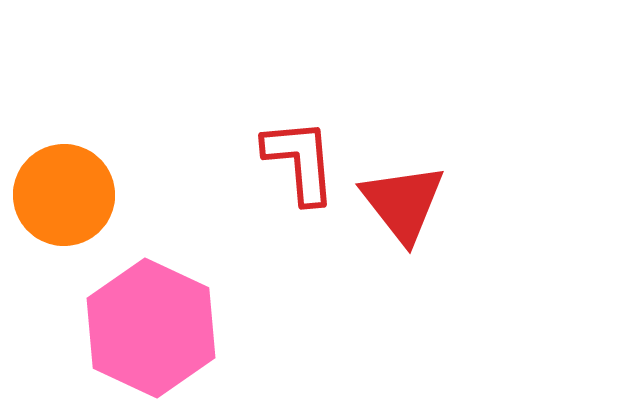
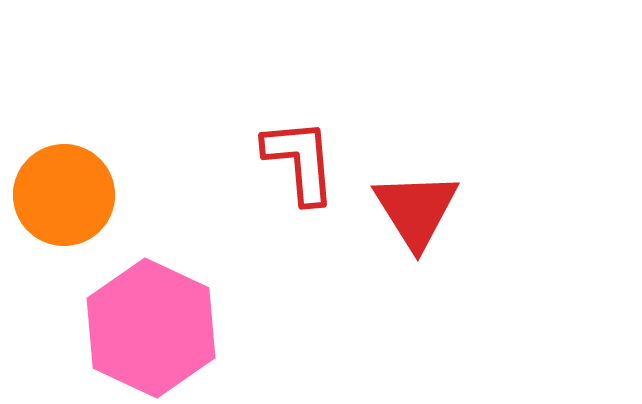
red triangle: moved 13 px right, 7 px down; rotated 6 degrees clockwise
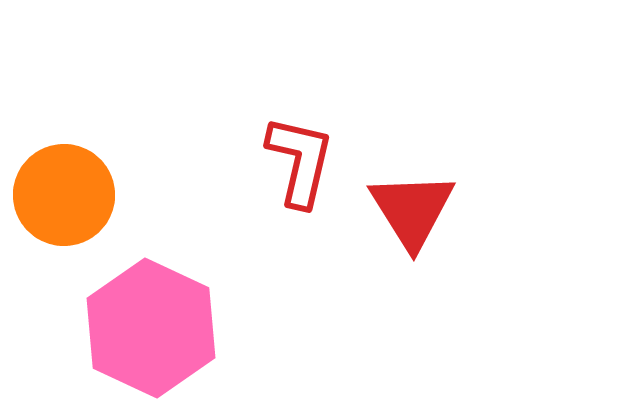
red L-shape: rotated 18 degrees clockwise
red triangle: moved 4 px left
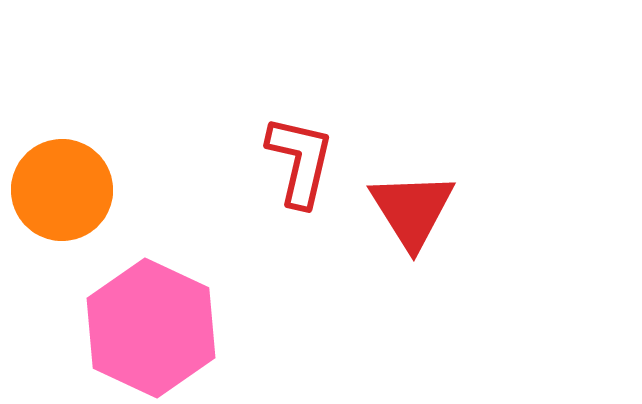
orange circle: moved 2 px left, 5 px up
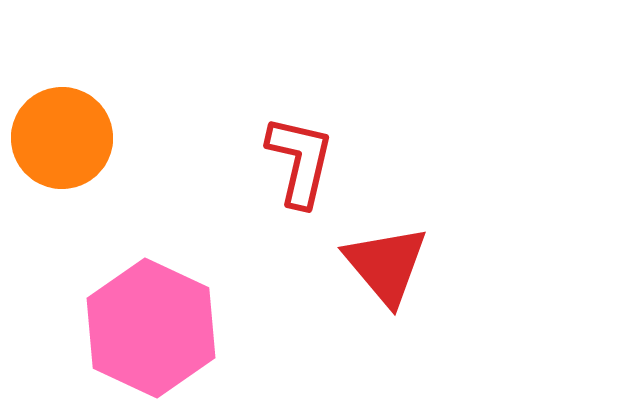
orange circle: moved 52 px up
red triangle: moved 26 px left, 55 px down; rotated 8 degrees counterclockwise
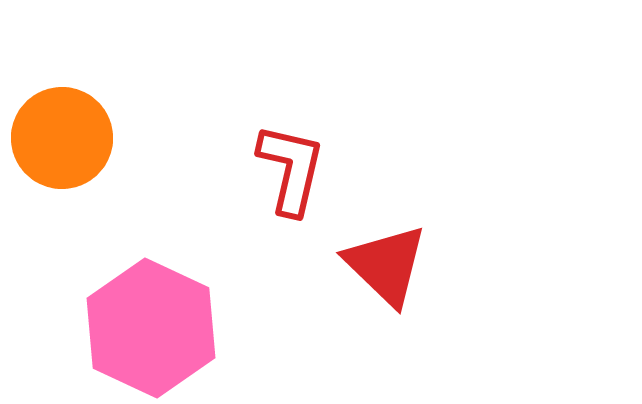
red L-shape: moved 9 px left, 8 px down
red triangle: rotated 6 degrees counterclockwise
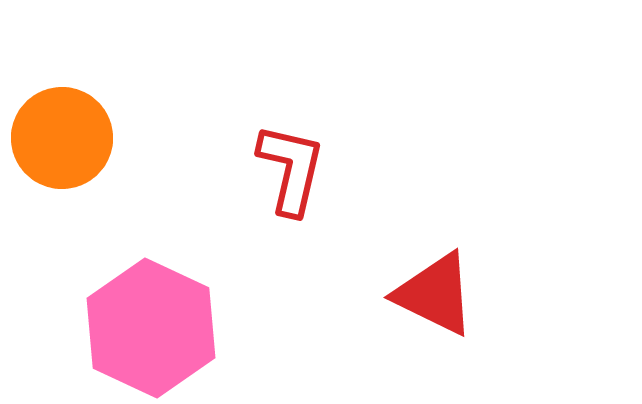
red triangle: moved 49 px right, 29 px down; rotated 18 degrees counterclockwise
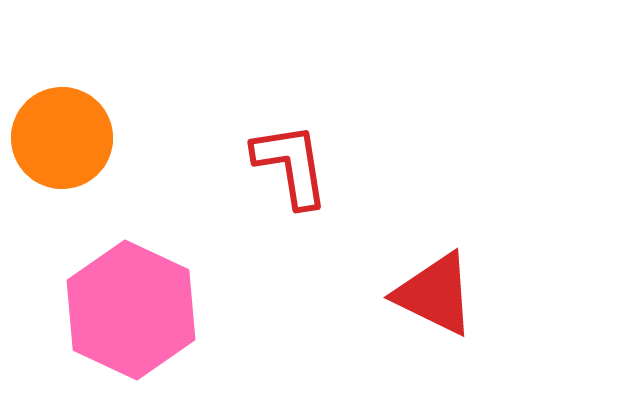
red L-shape: moved 4 px up; rotated 22 degrees counterclockwise
pink hexagon: moved 20 px left, 18 px up
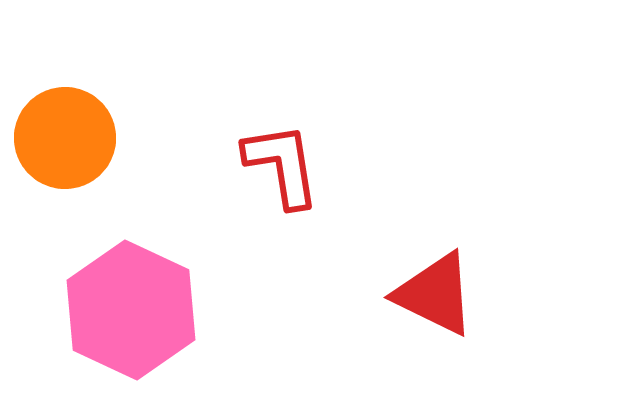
orange circle: moved 3 px right
red L-shape: moved 9 px left
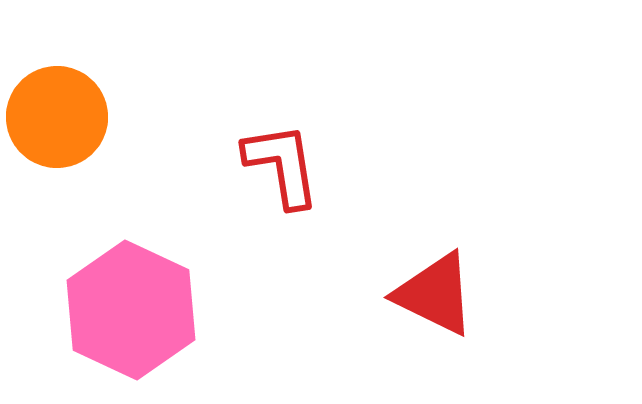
orange circle: moved 8 px left, 21 px up
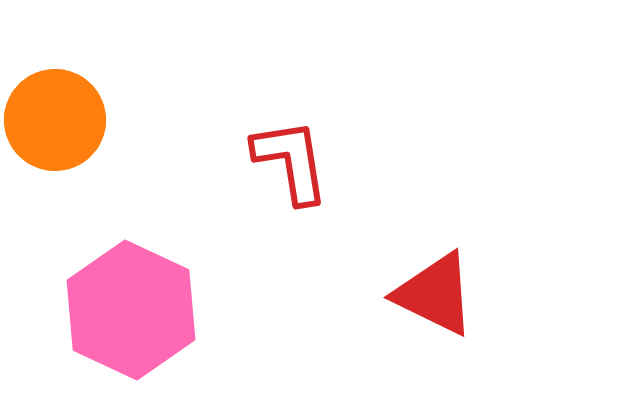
orange circle: moved 2 px left, 3 px down
red L-shape: moved 9 px right, 4 px up
